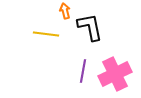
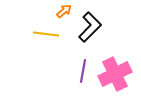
orange arrow: moved 1 px left; rotated 63 degrees clockwise
black L-shape: rotated 56 degrees clockwise
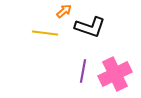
black L-shape: rotated 64 degrees clockwise
yellow line: moved 1 px left, 1 px up
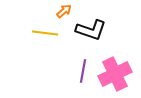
black L-shape: moved 1 px right, 3 px down
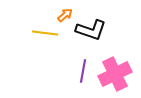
orange arrow: moved 1 px right, 4 px down
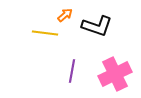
black L-shape: moved 6 px right, 4 px up
purple line: moved 11 px left
